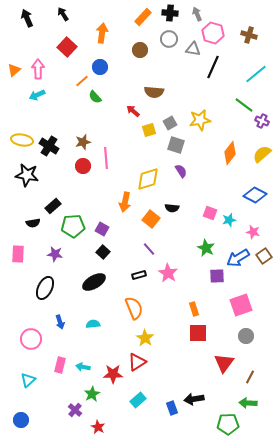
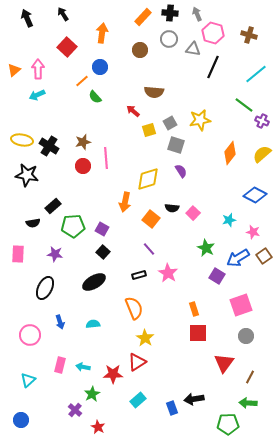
pink square at (210, 213): moved 17 px left; rotated 24 degrees clockwise
purple square at (217, 276): rotated 35 degrees clockwise
pink circle at (31, 339): moved 1 px left, 4 px up
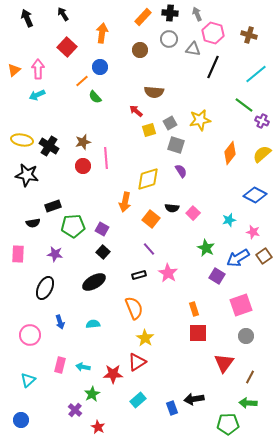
red arrow at (133, 111): moved 3 px right
black rectangle at (53, 206): rotated 21 degrees clockwise
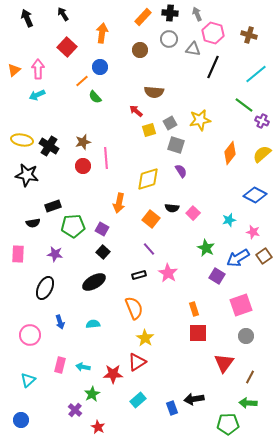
orange arrow at (125, 202): moved 6 px left, 1 px down
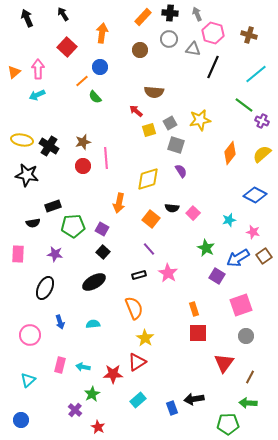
orange triangle at (14, 70): moved 2 px down
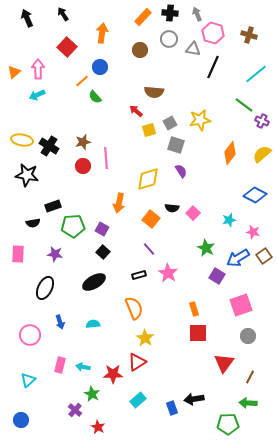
gray circle at (246, 336): moved 2 px right
green star at (92, 394): rotated 14 degrees counterclockwise
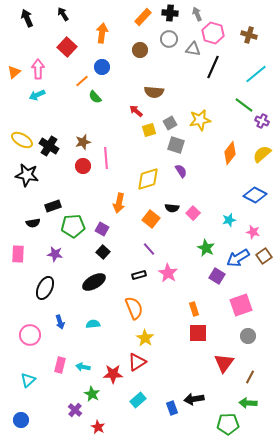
blue circle at (100, 67): moved 2 px right
yellow ellipse at (22, 140): rotated 20 degrees clockwise
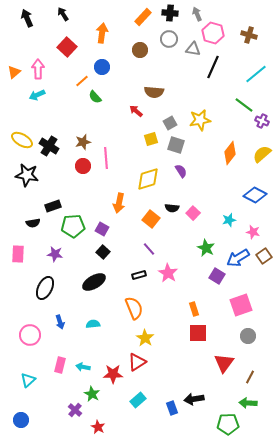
yellow square at (149, 130): moved 2 px right, 9 px down
